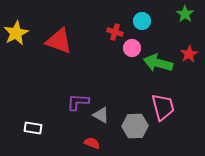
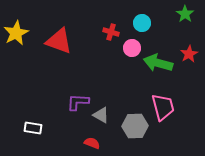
cyan circle: moved 2 px down
red cross: moved 4 px left
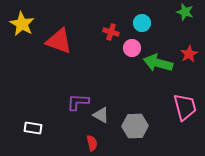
green star: moved 2 px up; rotated 18 degrees counterclockwise
yellow star: moved 6 px right, 9 px up; rotated 15 degrees counterclockwise
pink trapezoid: moved 22 px right
red semicircle: rotated 56 degrees clockwise
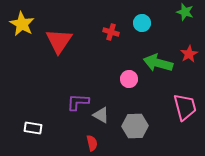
red triangle: rotated 44 degrees clockwise
pink circle: moved 3 px left, 31 px down
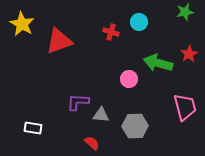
green star: rotated 30 degrees counterclockwise
cyan circle: moved 3 px left, 1 px up
red triangle: rotated 36 degrees clockwise
gray triangle: rotated 24 degrees counterclockwise
red semicircle: rotated 35 degrees counterclockwise
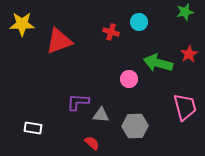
yellow star: rotated 30 degrees counterclockwise
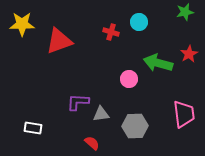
pink trapezoid: moved 1 px left, 7 px down; rotated 8 degrees clockwise
gray triangle: moved 1 px up; rotated 12 degrees counterclockwise
